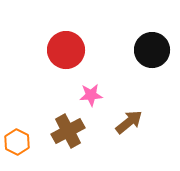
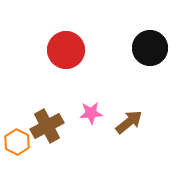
black circle: moved 2 px left, 2 px up
pink star: moved 18 px down
brown cross: moved 21 px left, 5 px up
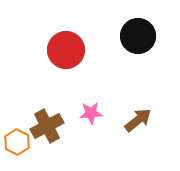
black circle: moved 12 px left, 12 px up
brown arrow: moved 9 px right, 2 px up
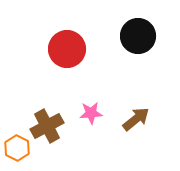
red circle: moved 1 px right, 1 px up
brown arrow: moved 2 px left, 1 px up
orange hexagon: moved 6 px down
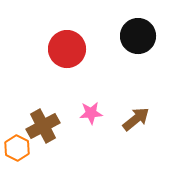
brown cross: moved 4 px left
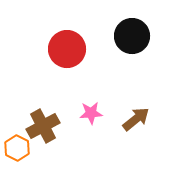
black circle: moved 6 px left
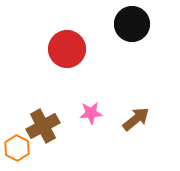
black circle: moved 12 px up
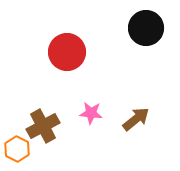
black circle: moved 14 px right, 4 px down
red circle: moved 3 px down
pink star: rotated 10 degrees clockwise
orange hexagon: moved 1 px down
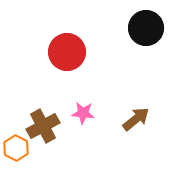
pink star: moved 8 px left
orange hexagon: moved 1 px left, 1 px up
